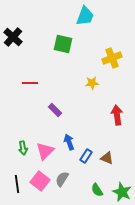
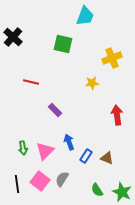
red line: moved 1 px right, 1 px up; rotated 14 degrees clockwise
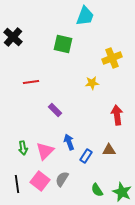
red line: rotated 21 degrees counterclockwise
brown triangle: moved 2 px right, 8 px up; rotated 24 degrees counterclockwise
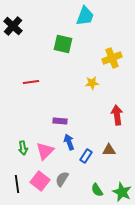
black cross: moved 11 px up
purple rectangle: moved 5 px right, 11 px down; rotated 40 degrees counterclockwise
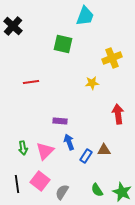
red arrow: moved 1 px right, 1 px up
brown triangle: moved 5 px left
gray semicircle: moved 13 px down
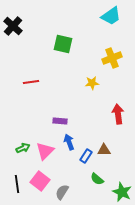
cyan trapezoid: moved 26 px right; rotated 35 degrees clockwise
green arrow: rotated 104 degrees counterclockwise
green semicircle: moved 11 px up; rotated 16 degrees counterclockwise
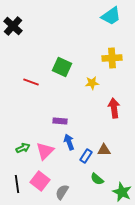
green square: moved 1 px left, 23 px down; rotated 12 degrees clockwise
yellow cross: rotated 18 degrees clockwise
red line: rotated 28 degrees clockwise
red arrow: moved 4 px left, 6 px up
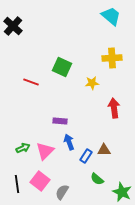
cyan trapezoid: rotated 105 degrees counterclockwise
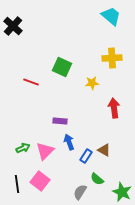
brown triangle: rotated 32 degrees clockwise
gray semicircle: moved 18 px right
